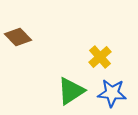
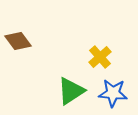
brown diamond: moved 4 px down; rotated 8 degrees clockwise
blue star: moved 1 px right
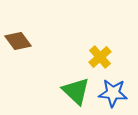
green triangle: moved 5 px right; rotated 44 degrees counterclockwise
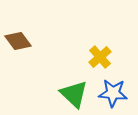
green triangle: moved 2 px left, 3 px down
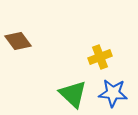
yellow cross: rotated 20 degrees clockwise
green triangle: moved 1 px left
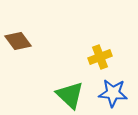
green triangle: moved 3 px left, 1 px down
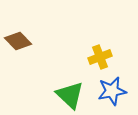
brown diamond: rotated 8 degrees counterclockwise
blue star: moved 1 px left, 2 px up; rotated 16 degrees counterclockwise
